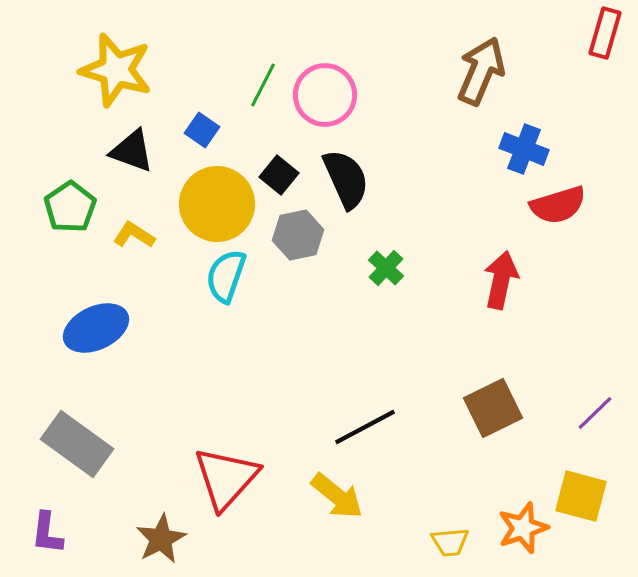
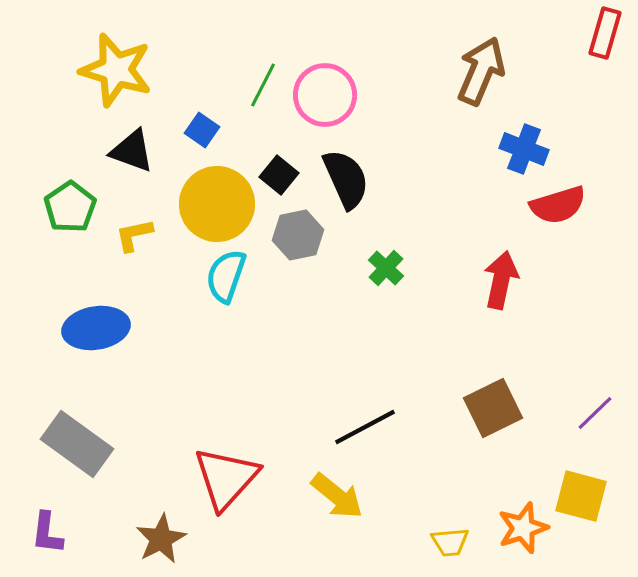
yellow L-shape: rotated 45 degrees counterclockwise
blue ellipse: rotated 16 degrees clockwise
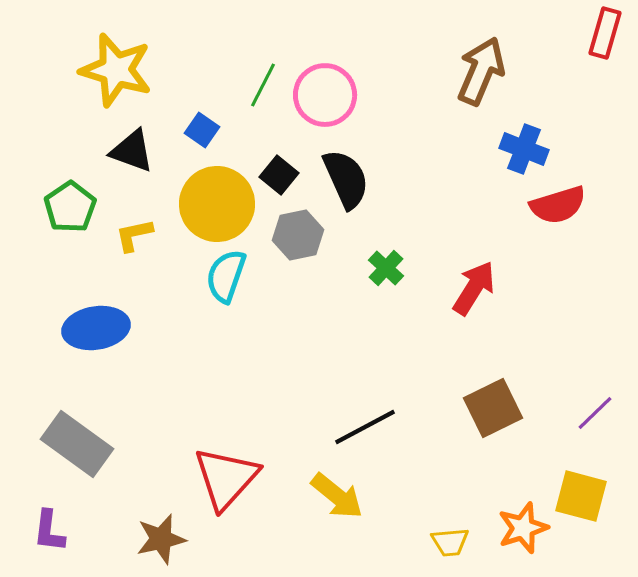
red arrow: moved 27 px left, 8 px down; rotated 20 degrees clockwise
purple L-shape: moved 2 px right, 2 px up
brown star: rotated 15 degrees clockwise
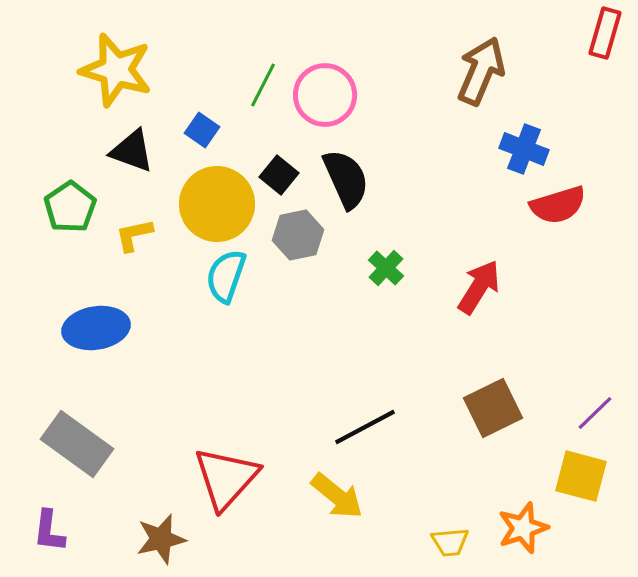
red arrow: moved 5 px right, 1 px up
yellow square: moved 20 px up
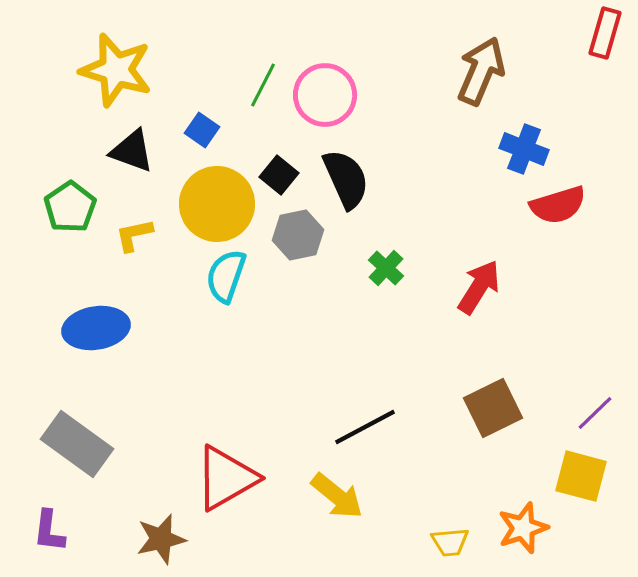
red triangle: rotated 18 degrees clockwise
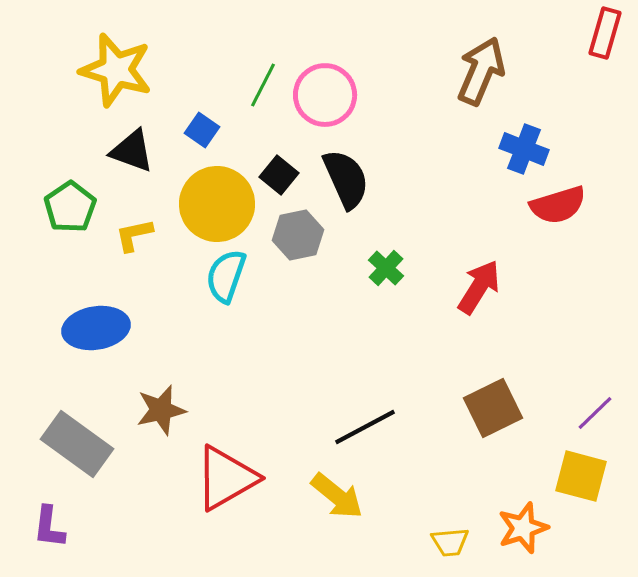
purple L-shape: moved 4 px up
brown star: moved 129 px up
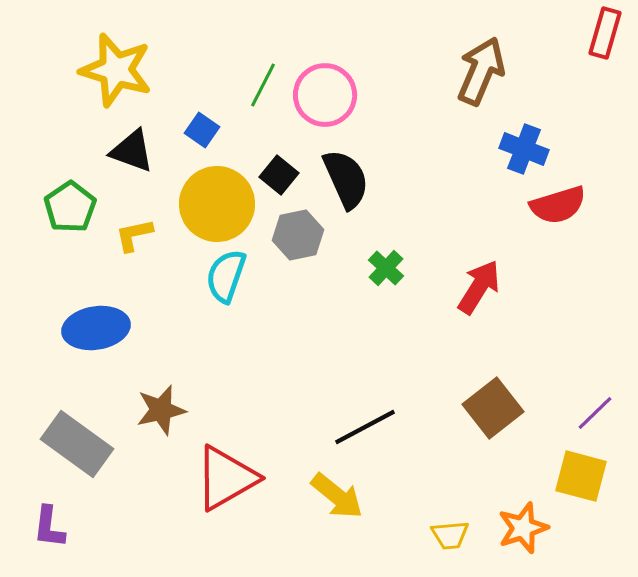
brown square: rotated 12 degrees counterclockwise
yellow trapezoid: moved 7 px up
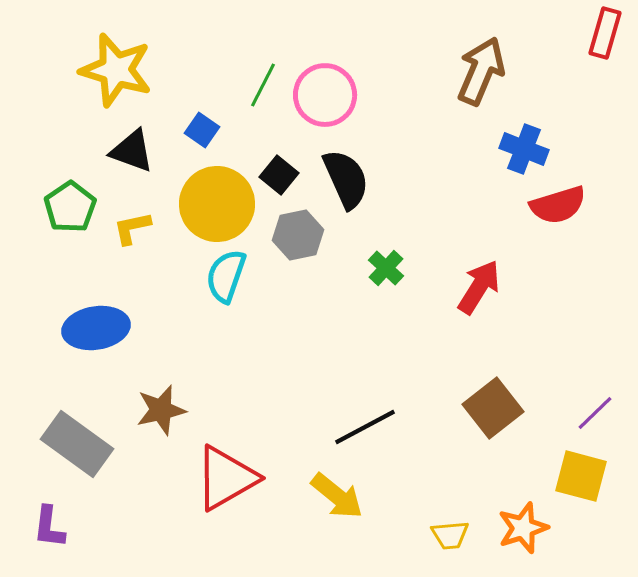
yellow L-shape: moved 2 px left, 7 px up
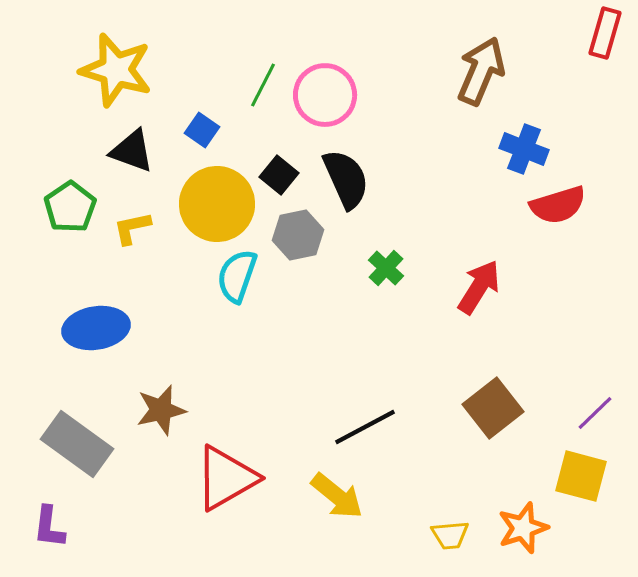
cyan semicircle: moved 11 px right
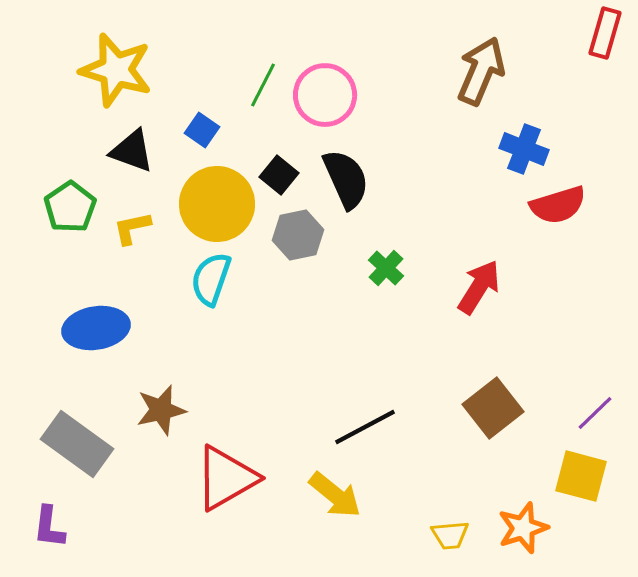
cyan semicircle: moved 26 px left, 3 px down
yellow arrow: moved 2 px left, 1 px up
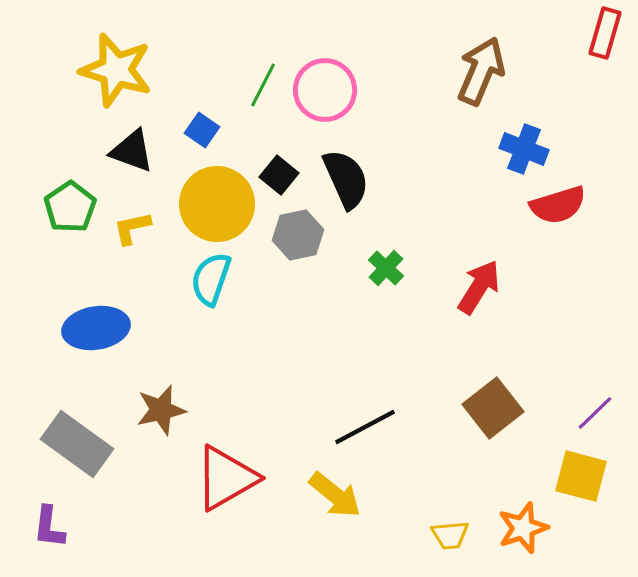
pink circle: moved 5 px up
